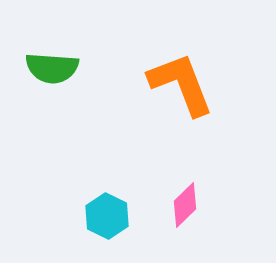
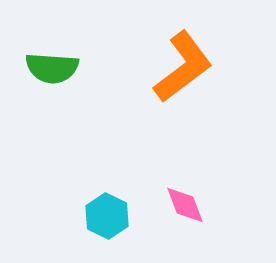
orange L-shape: moved 2 px right, 17 px up; rotated 74 degrees clockwise
pink diamond: rotated 66 degrees counterclockwise
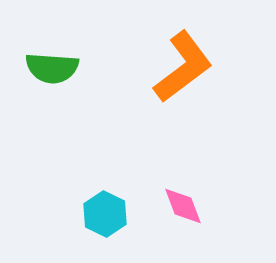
pink diamond: moved 2 px left, 1 px down
cyan hexagon: moved 2 px left, 2 px up
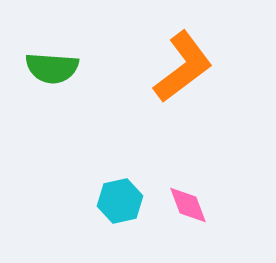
pink diamond: moved 5 px right, 1 px up
cyan hexagon: moved 15 px right, 13 px up; rotated 21 degrees clockwise
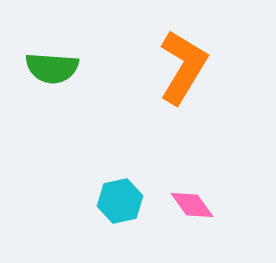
orange L-shape: rotated 22 degrees counterclockwise
pink diamond: moved 4 px right; rotated 15 degrees counterclockwise
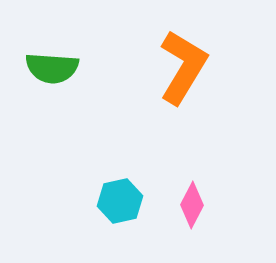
pink diamond: rotated 63 degrees clockwise
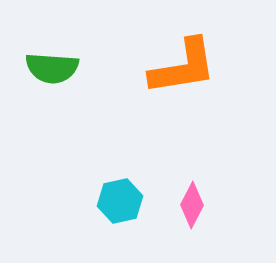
orange L-shape: rotated 50 degrees clockwise
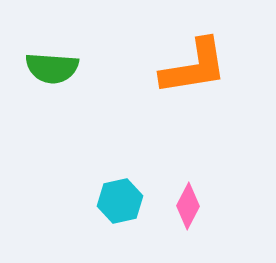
orange L-shape: moved 11 px right
pink diamond: moved 4 px left, 1 px down
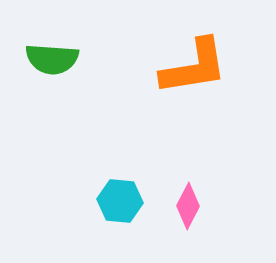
green semicircle: moved 9 px up
cyan hexagon: rotated 18 degrees clockwise
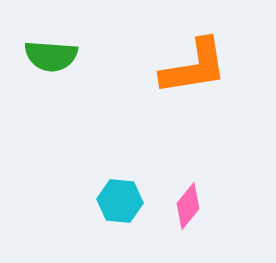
green semicircle: moved 1 px left, 3 px up
pink diamond: rotated 12 degrees clockwise
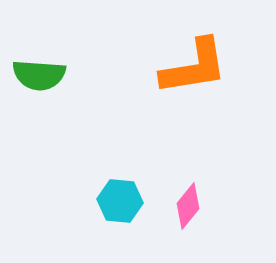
green semicircle: moved 12 px left, 19 px down
